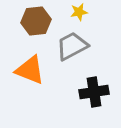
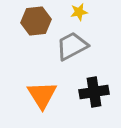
orange triangle: moved 12 px right, 25 px down; rotated 36 degrees clockwise
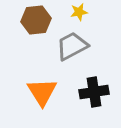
brown hexagon: moved 1 px up
orange triangle: moved 3 px up
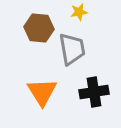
brown hexagon: moved 3 px right, 8 px down; rotated 12 degrees clockwise
gray trapezoid: moved 3 px down; rotated 108 degrees clockwise
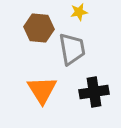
orange triangle: moved 2 px up
